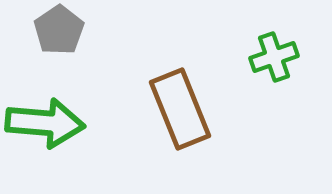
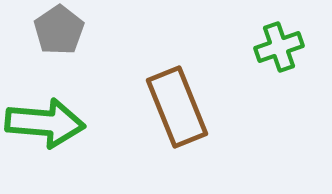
green cross: moved 5 px right, 10 px up
brown rectangle: moved 3 px left, 2 px up
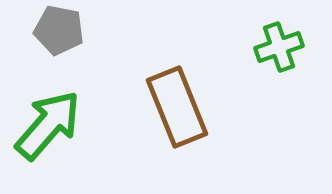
gray pentagon: rotated 27 degrees counterclockwise
green arrow: moved 3 px right, 2 px down; rotated 54 degrees counterclockwise
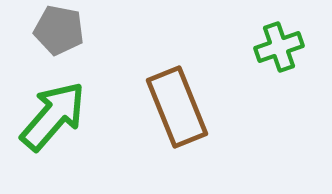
green arrow: moved 5 px right, 9 px up
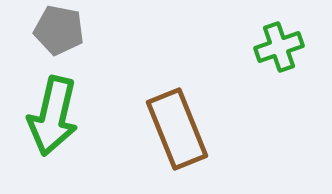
brown rectangle: moved 22 px down
green arrow: rotated 152 degrees clockwise
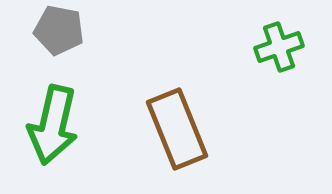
green arrow: moved 9 px down
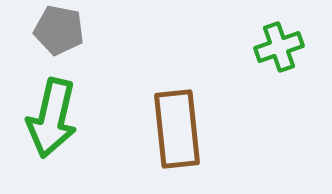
green arrow: moved 1 px left, 7 px up
brown rectangle: rotated 16 degrees clockwise
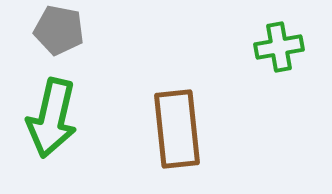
green cross: rotated 9 degrees clockwise
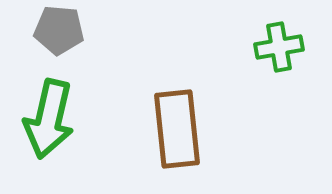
gray pentagon: rotated 6 degrees counterclockwise
green arrow: moved 3 px left, 1 px down
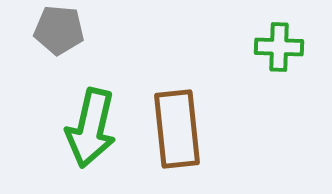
green cross: rotated 12 degrees clockwise
green arrow: moved 42 px right, 9 px down
